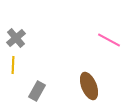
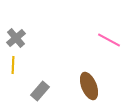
gray rectangle: moved 3 px right; rotated 12 degrees clockwise
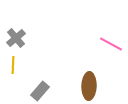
pink line: moved 2 px right, 4 px down
brown ellipse: rotated 24 degrees clockwise
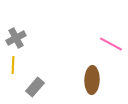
gray cross: rotated 12 degrees clockwise
brown ellipse: moved 3 px right, 6 px up
gray rectangle: moved 5 px left, 4 px up
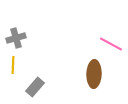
gray cross: rotated 12 degrees clockwise
brown ellipse: moved 2 px right, 6 px up
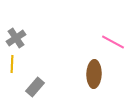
gray cross: rotated 18 degrees counterclockwise
pink line: moved 2 px right, 2 px up
yellow line: moved 1 px left, 1 px up
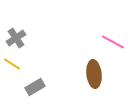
yellow line: rotated 60 degrees counterclockwise
brown ellipse: rotated 8 degrees counterclockwise
gray rectangle: rotated 18 degrees clockwise
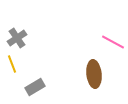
gray cross: moved 1 px right
yellow line: rotated 36 degrees clockwise
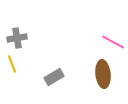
gray cross: rotated 24 degrees clockwise
brown ellipse: moved 9 px right
gray rectangle: moved 19 px right, 10 px up
